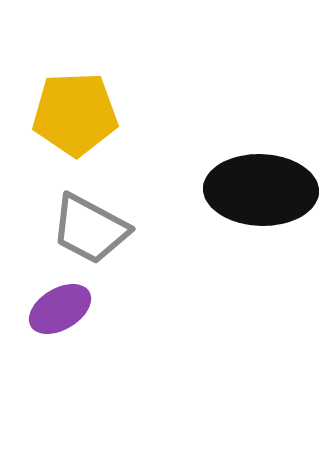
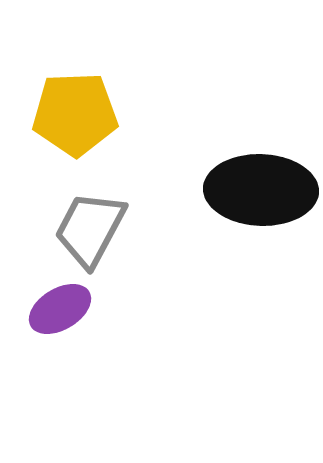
gray trapezoid: rotated 90 degrees clockwise
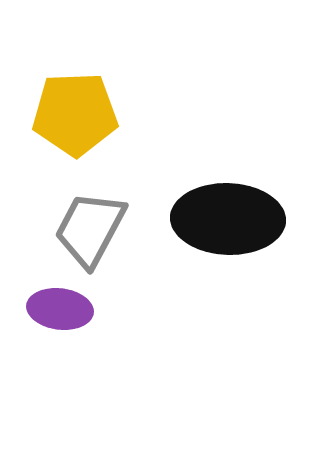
black ellipse: moved 33 px left, 29 px down
purple ellipse: rotated 38 degrees clockwise
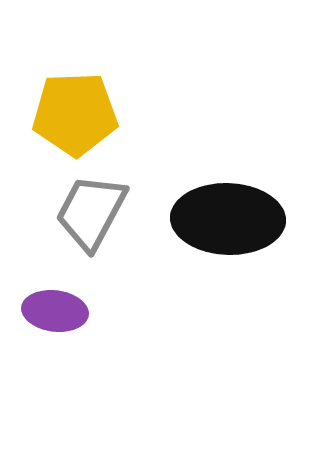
gray trapezoid: moved 1 px right, 17 px up
purple ellipse: moved 5 px left, 2 px down
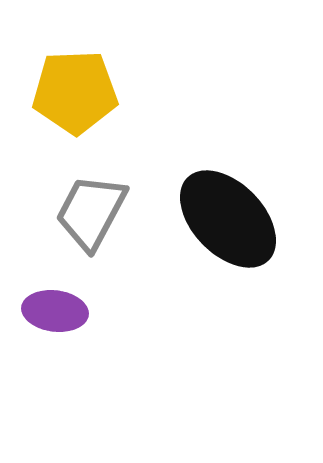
yellow pentagon: moved 22 px up
black ellipse: rotated 44 degrees clockwise
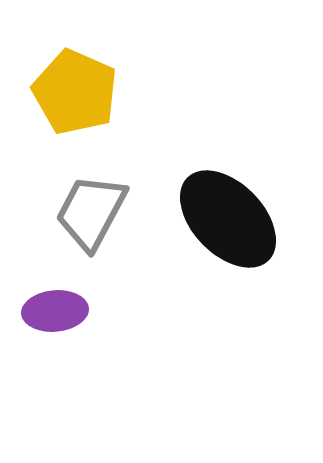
yellow pentagon: rotated 26 degrees clockwise
purple ellipse: rotated 12 degrees counterclockwise
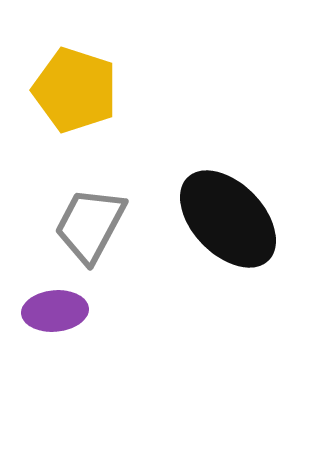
yellow pentagon: moved 2 px up; rotated 6 degrees counterclockwise
gray trapezoid: moved 1 px left, 13 px down
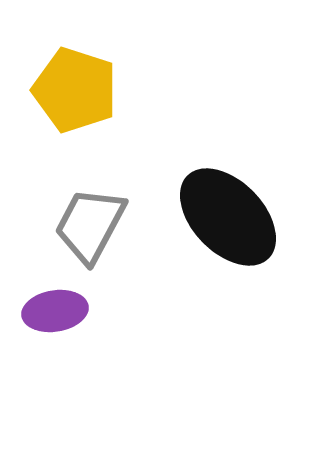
black ellipse: moved 2 px up
purple ellipse: rotated 4 degrees counterclockwise
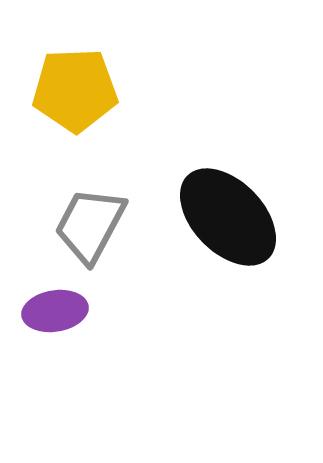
yellow pentagon: rotated 20 degrees counterclockwise
